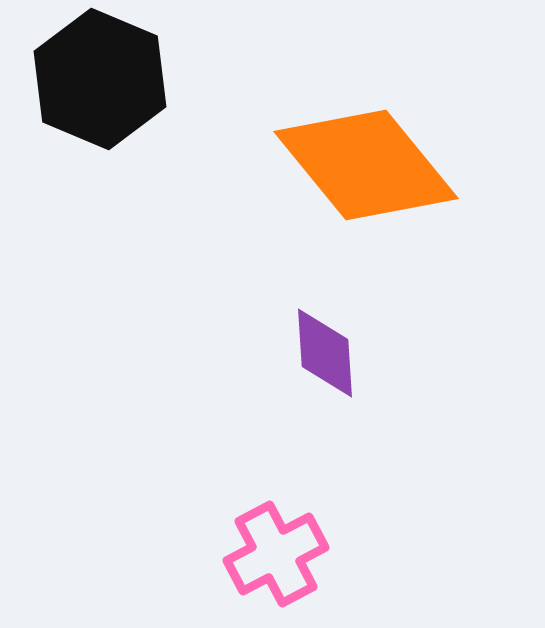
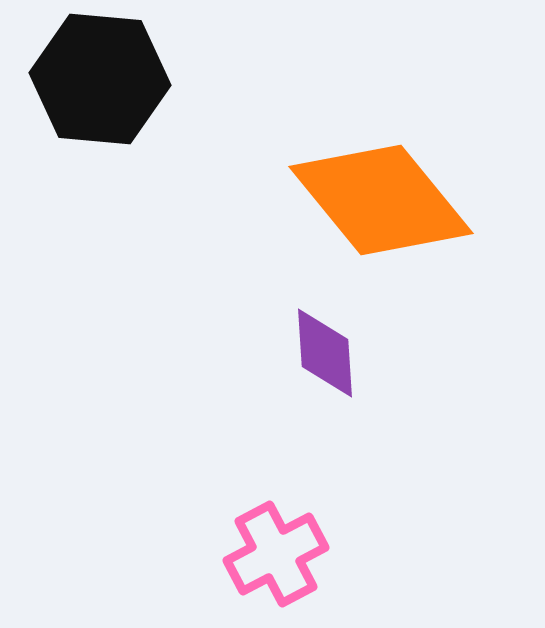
black hexagon: rotated 18 degrees counterclockwise
orange diamond: moved 15 px right, 35 px down
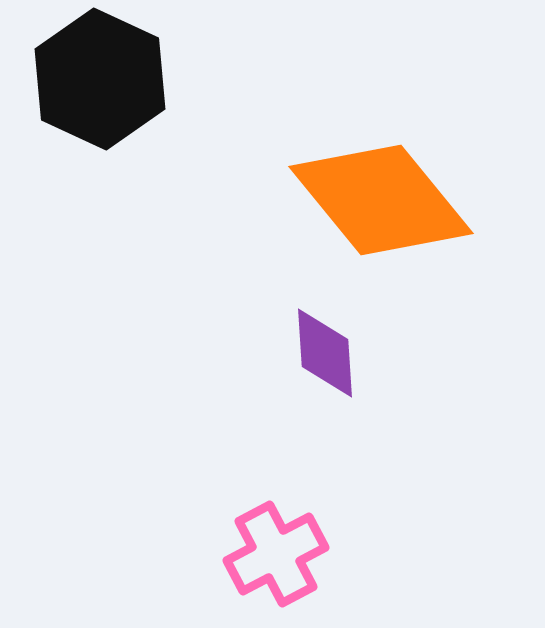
black hexagon: rotated 20 degrees clockwise
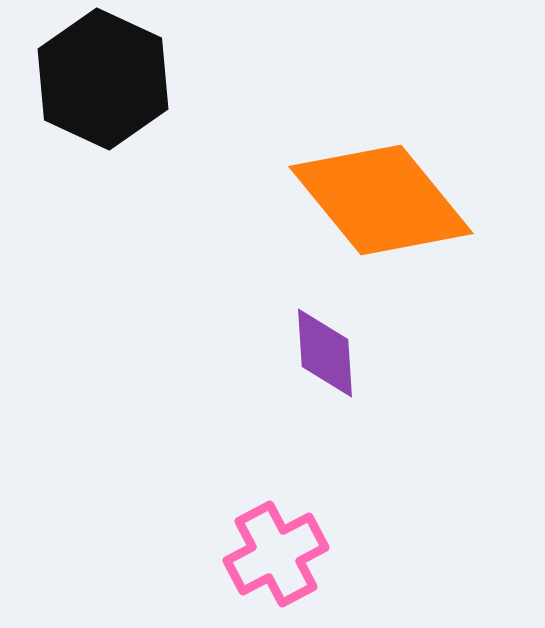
black hexagon: moved 3 px right
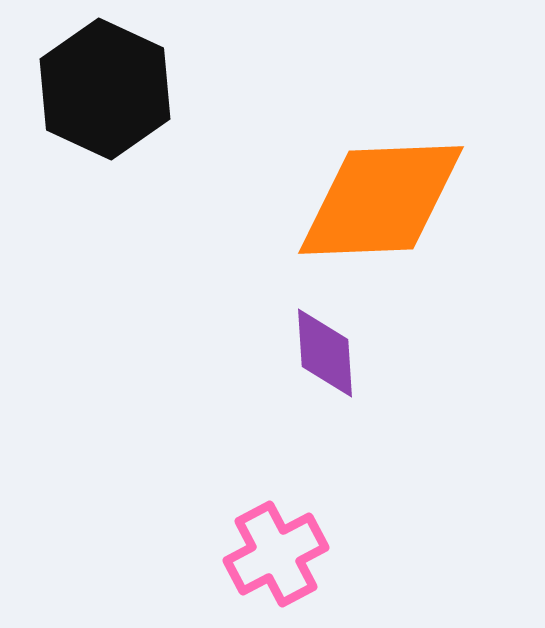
black hexagon: moved 2 px right, 10 px down
orange diamond: rotated 53 degrees counterclockwise
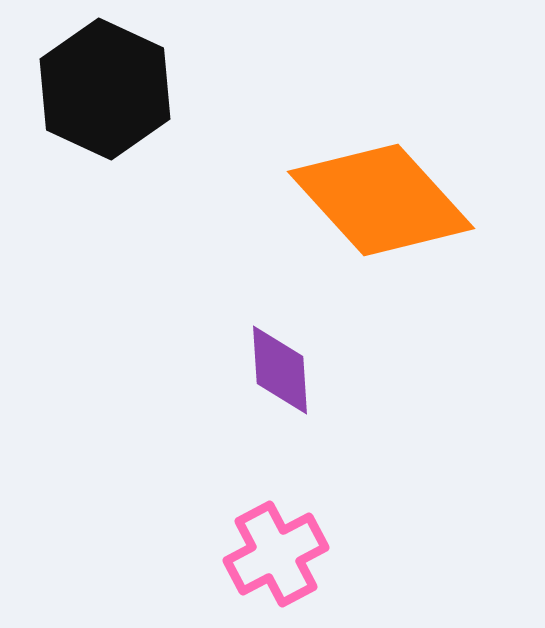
orange diamond: rotated 50 degrees clockwise
purple diamond: moved 45 px left, 17 px down
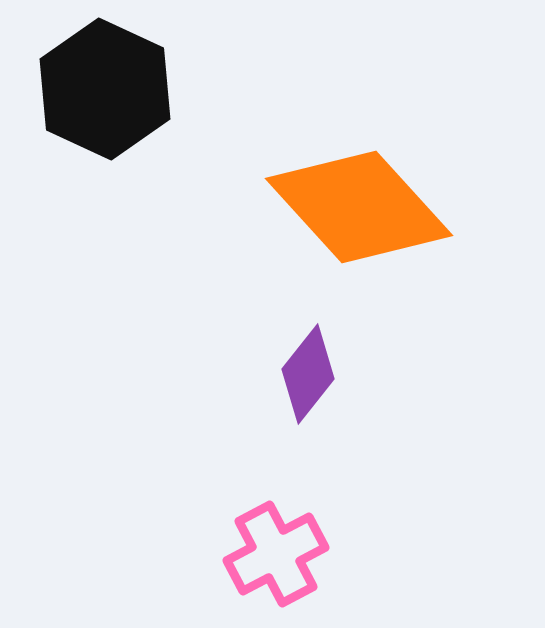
orange diamond: moved 22 px left, 7 px down
purple diamond: moved 28 px right, 4 px down; rotated 42 degrees clockwise
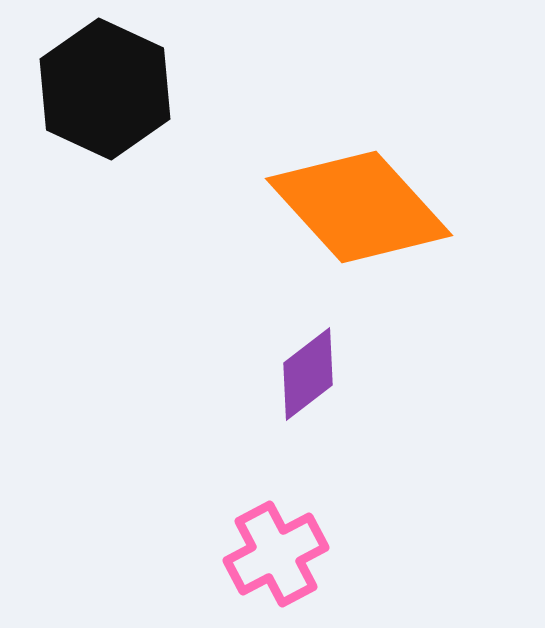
purple diamond: rotated 14 degrees clockwise
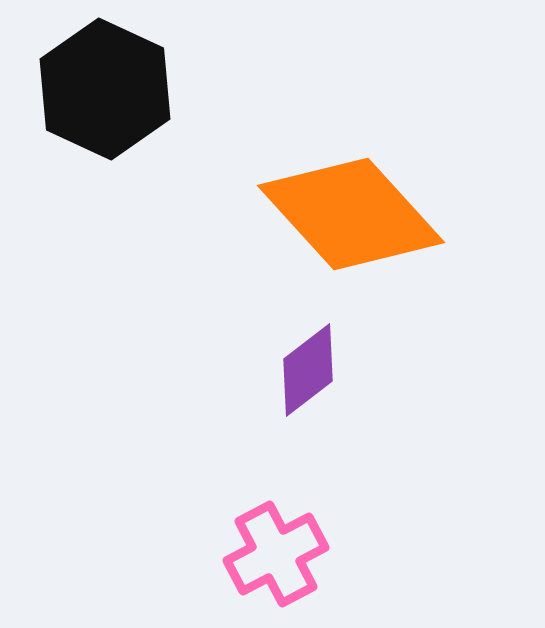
orange diamond: moved 8 px left, 7 px down
purple diamond: moved 4 px up
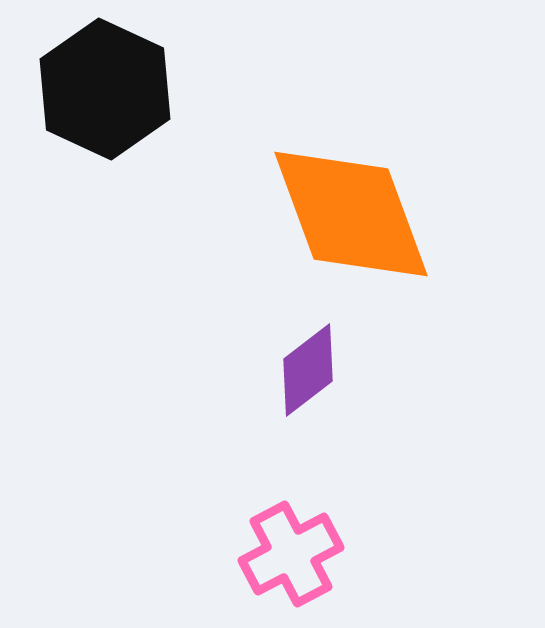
orange diamond: rotated 22 degrees clockwise
pink cross: moved 15 px right
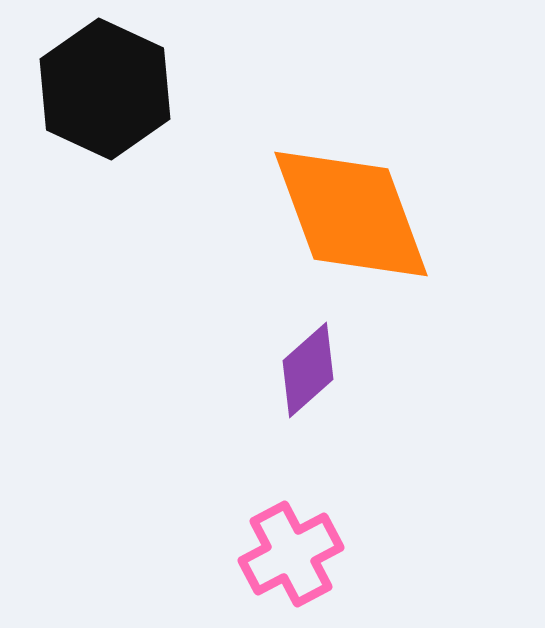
purple diamond: rotated 4 degrees counterclockwise
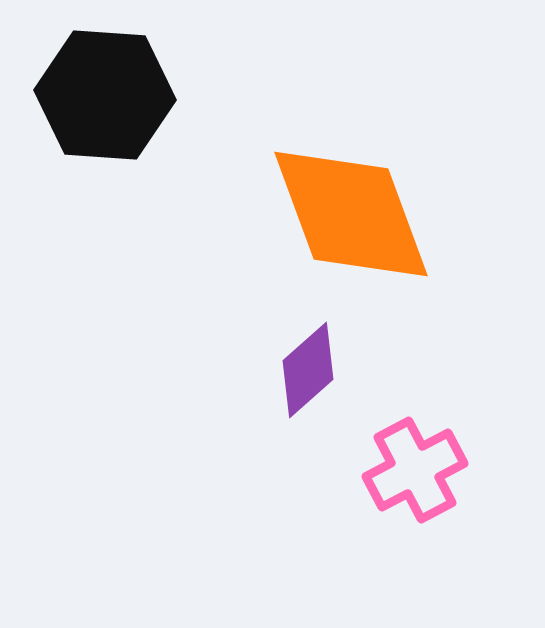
black hexagon: moved 6 px down; rotated 21 degrees counterclockwise
pink cross: moved 124 px right, 84 px up
